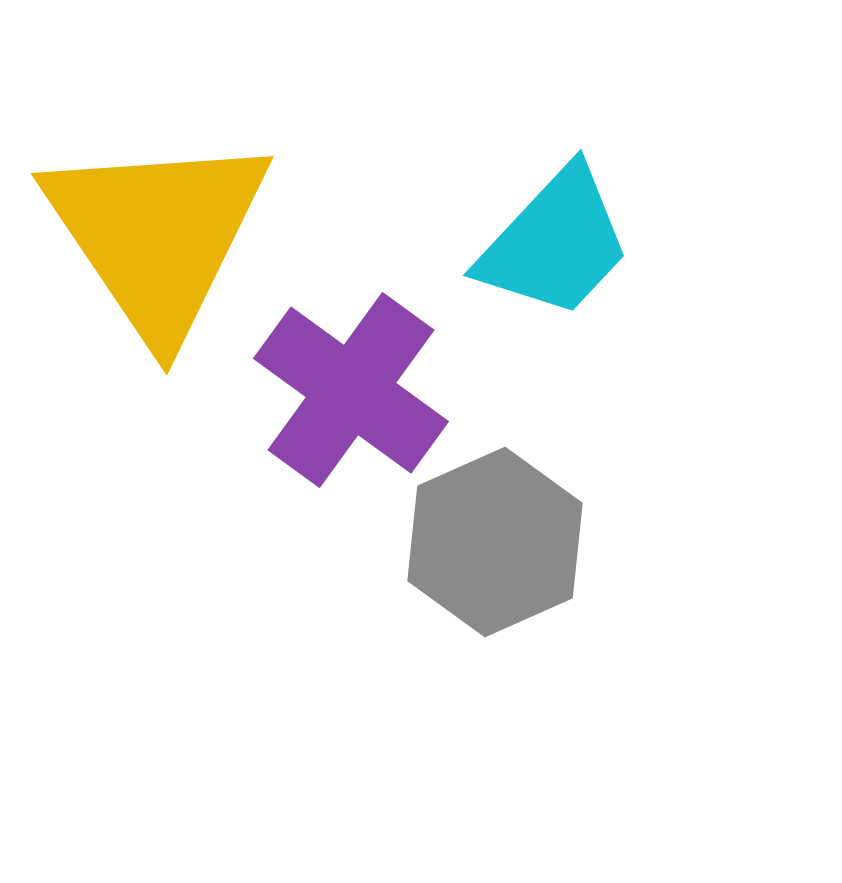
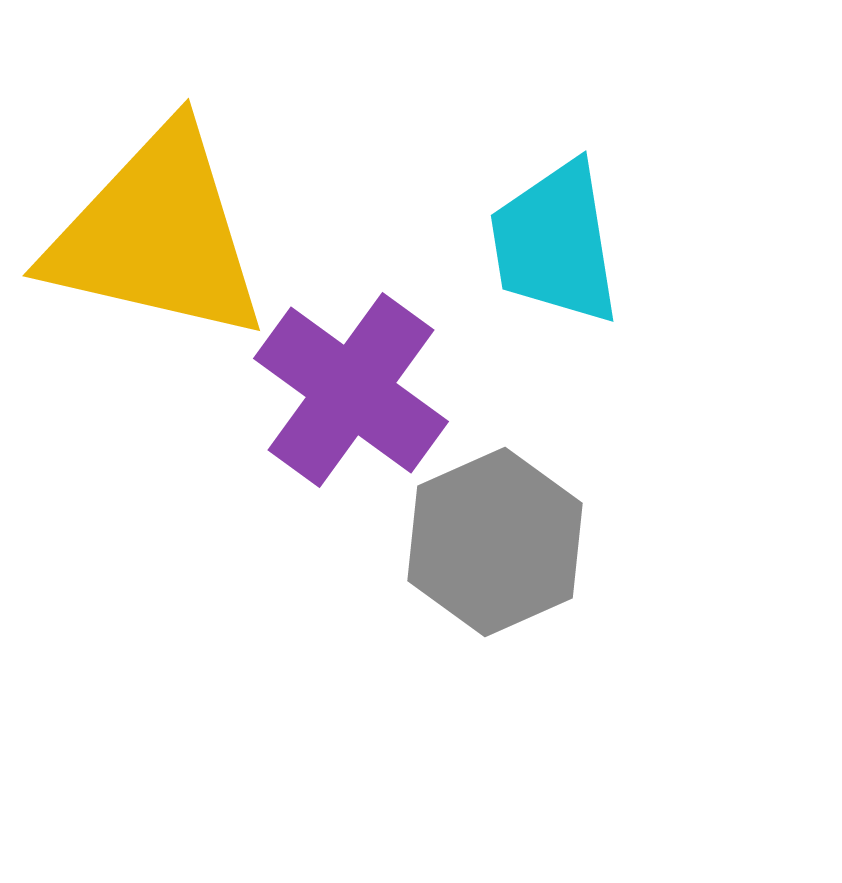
yellow triangle: rotated 43 degrees counterclockwise
cyan trapezoid: rotated 128 degrees clockwise
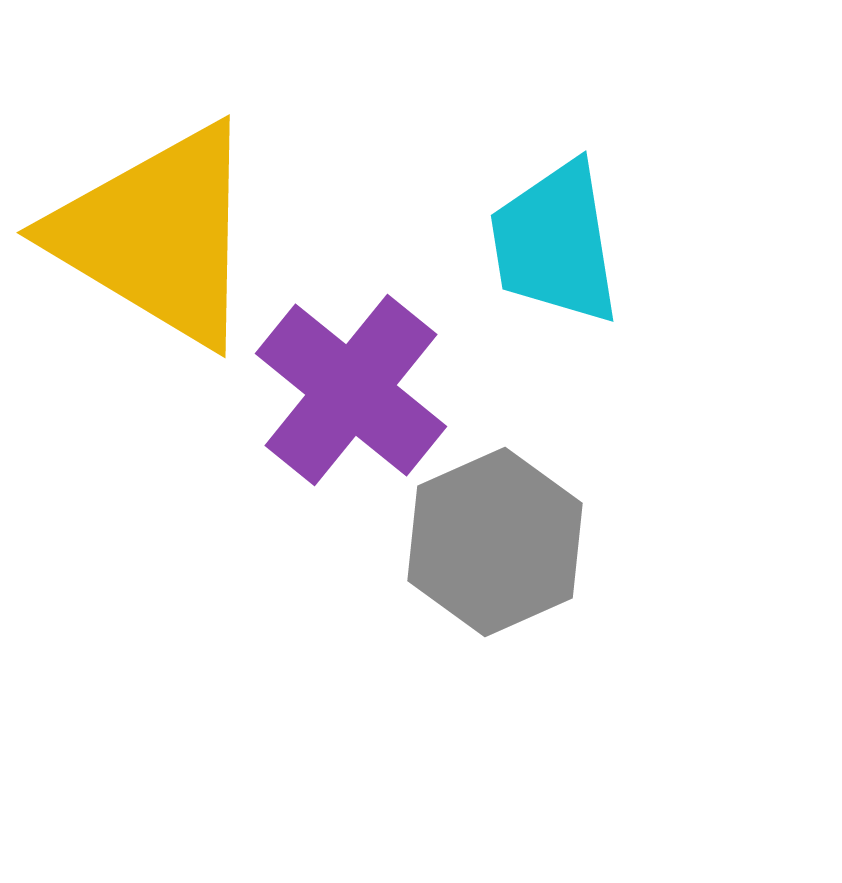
yellow triangle: rotated 18 degrees clockwise
purple cross: rotated 3 degrees clockwise
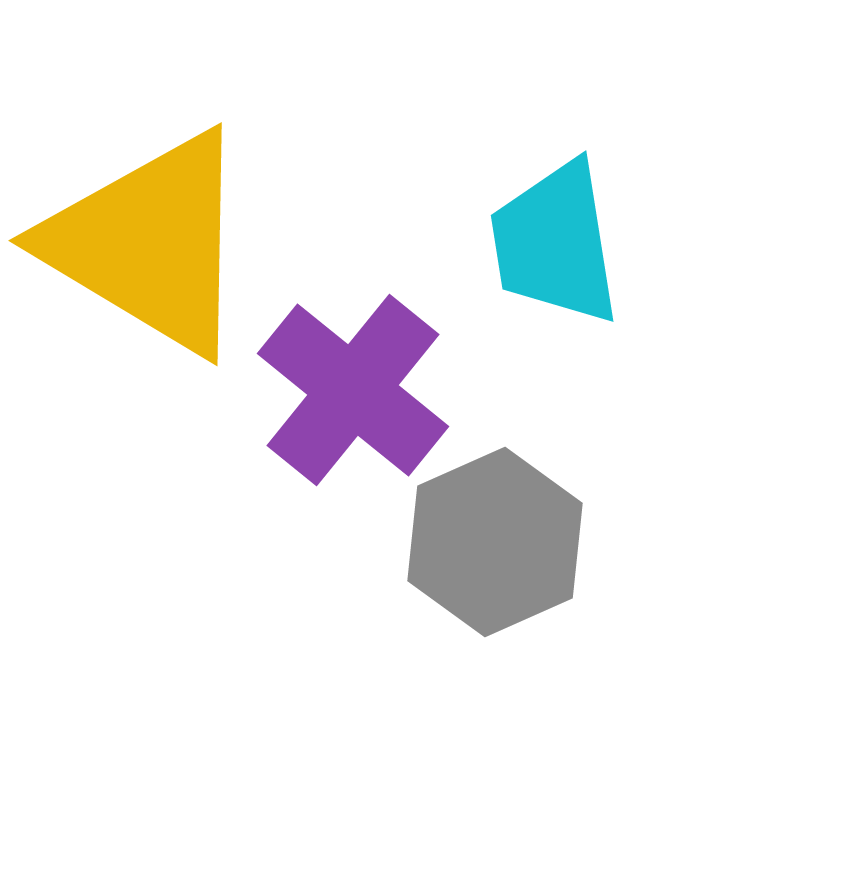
yellow triangle: moved 8 px left, 8 px down
purple cross: moved 2 px right
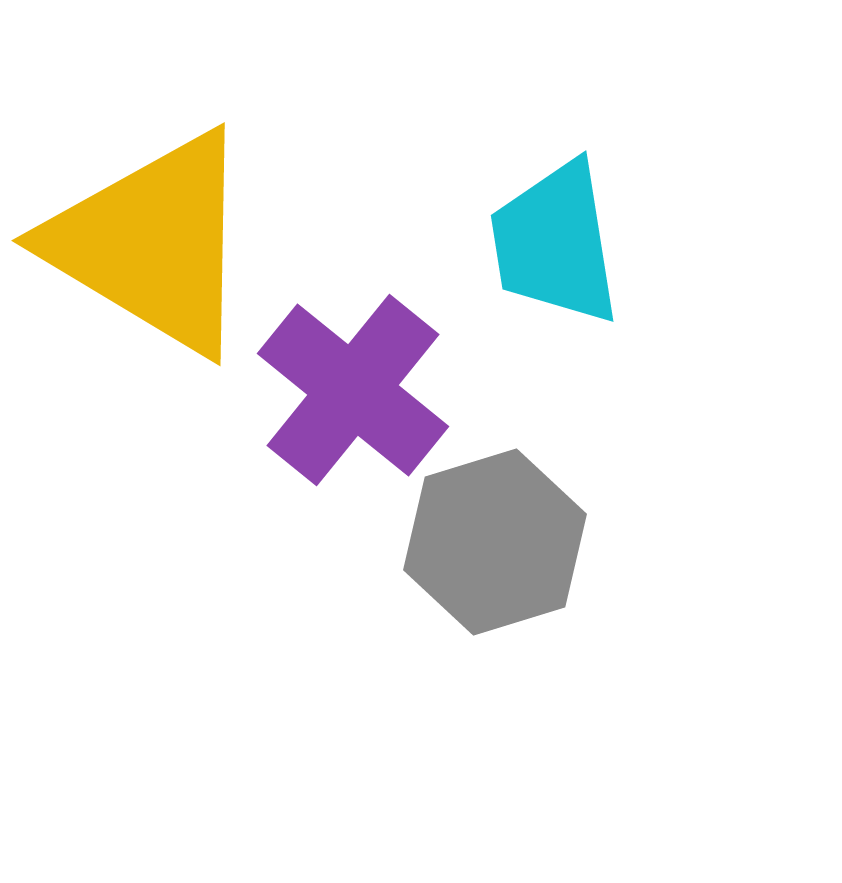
yellow triangle: moved 3 px right
gray hexagon: rotated 7 degrees clockwise
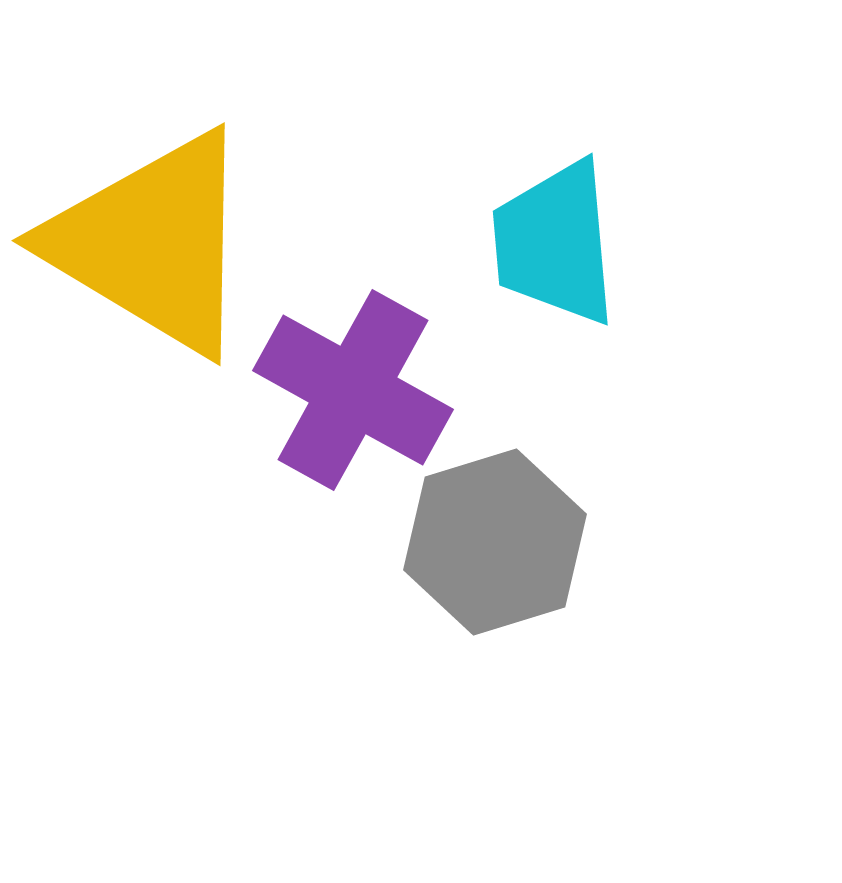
cyan trapezoid: rotated 4 degrees clockwise
purple cross: rotated 10 degrees counterclockwise
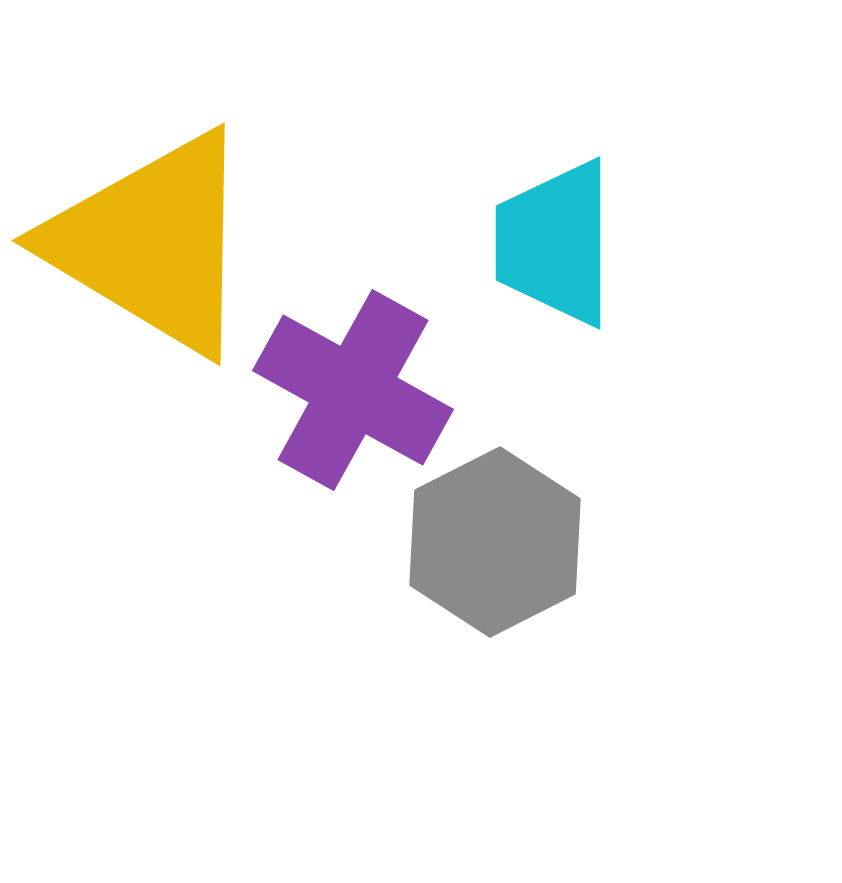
cyan trapezoid: rotated 5 degrees clockwise
gray hexagon: rotated 10 degrees counterclockwise
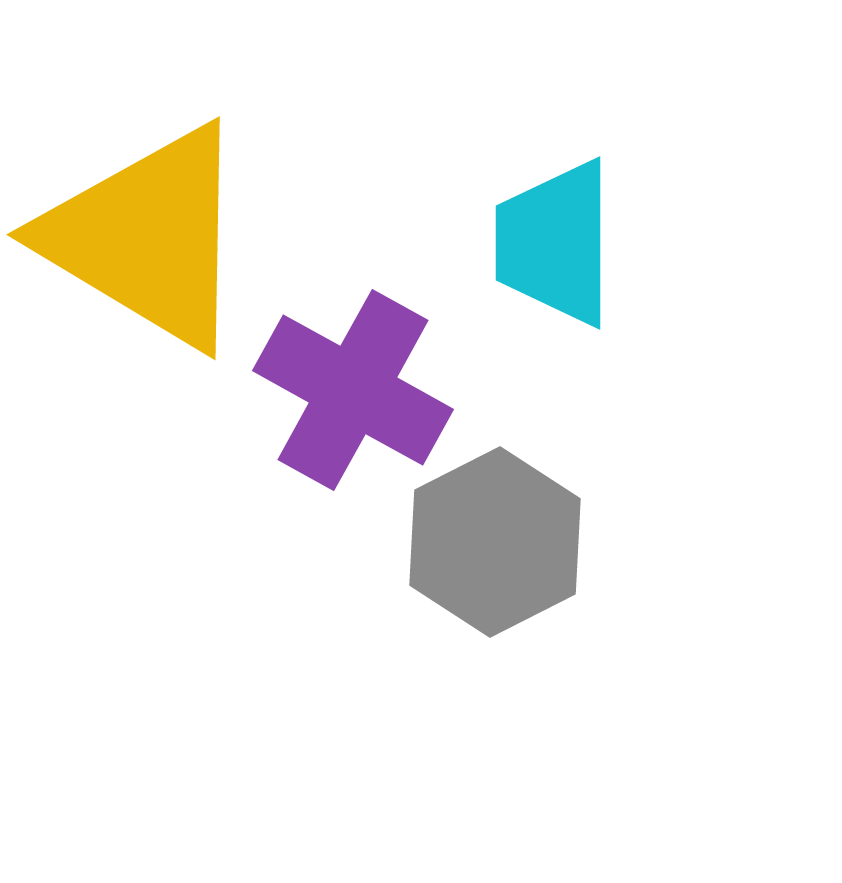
yellow triangle: moved 5 px left, 6 px up
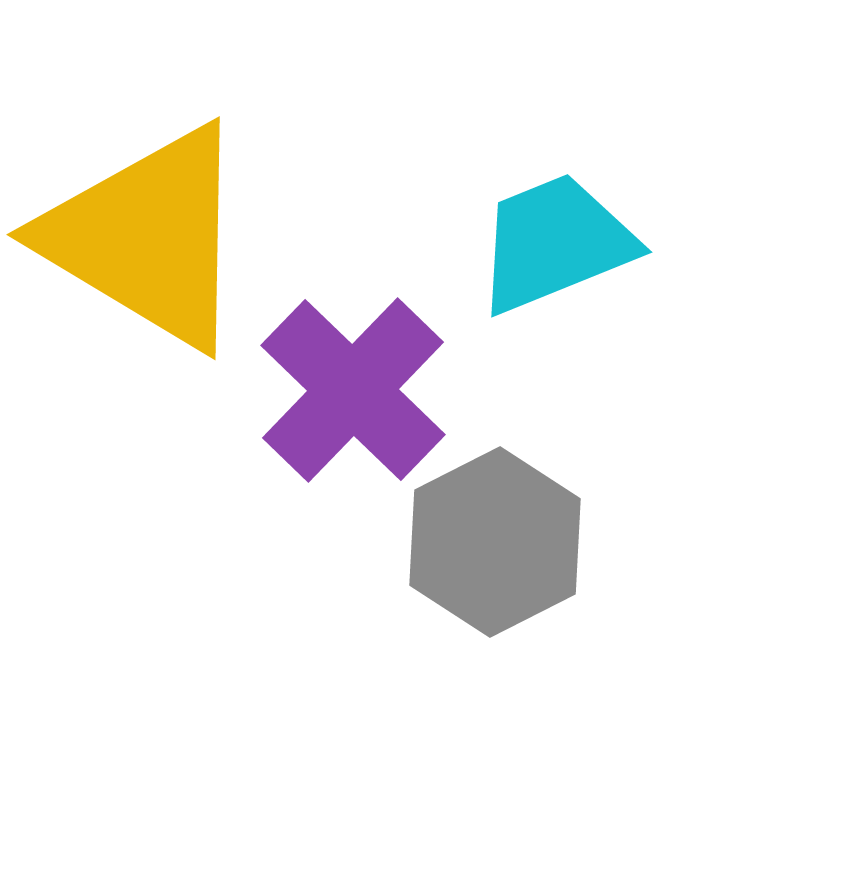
cyan trapezoid: rotated 68 degrees clockwise
purple cross: rotated 15 degrees clockwise
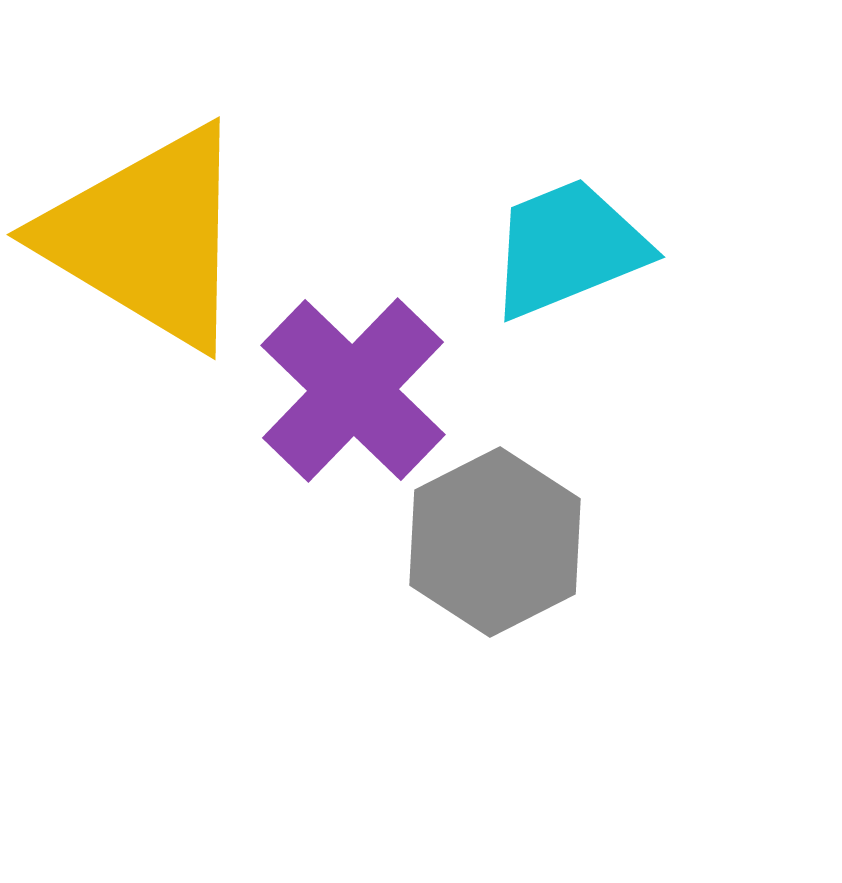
cyan trapezoid: moved 13 px right, 5 px down
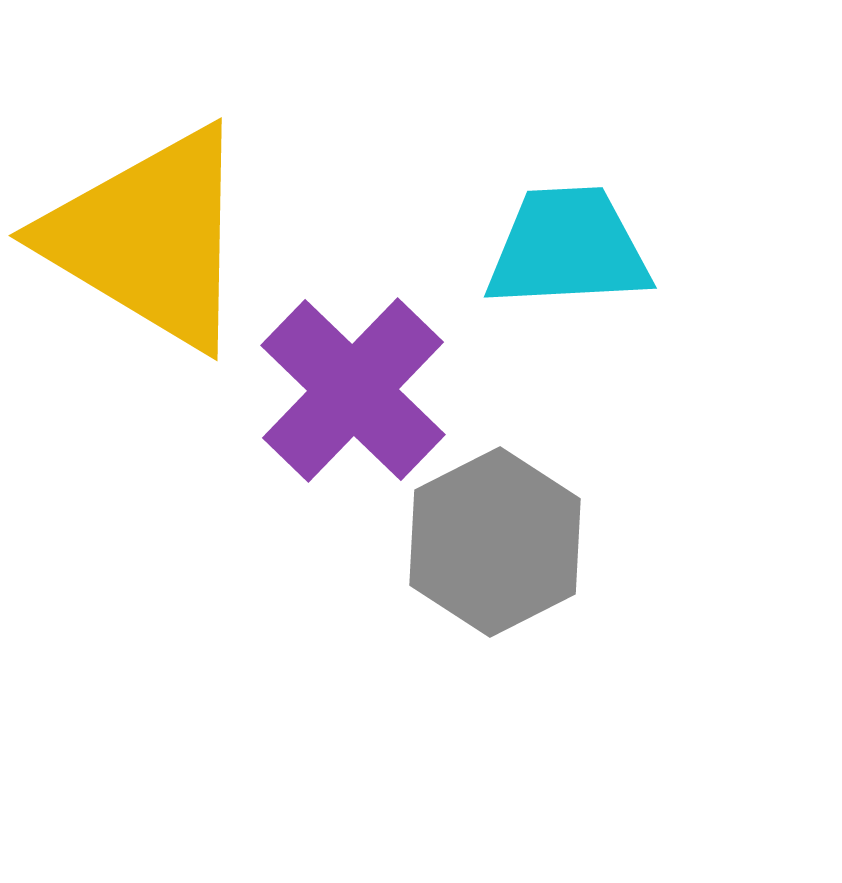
yellow triangle: moved 2 px right, 1 px down
cyan trapezoid: rotated 19 degrees clockwise
